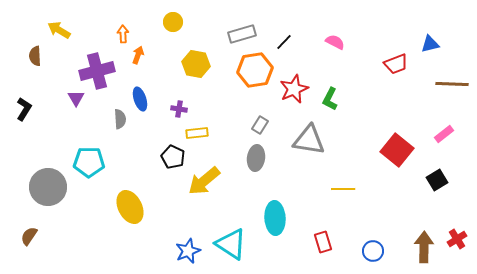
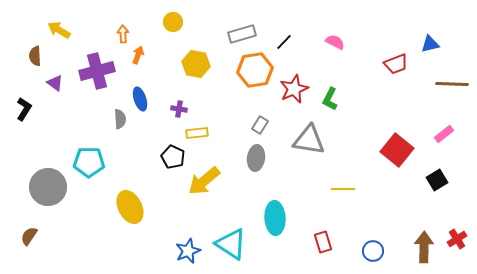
purple triangle at (76, 98): moved 21 px left, 15 px up; rotated 24 degrees counterclockwise
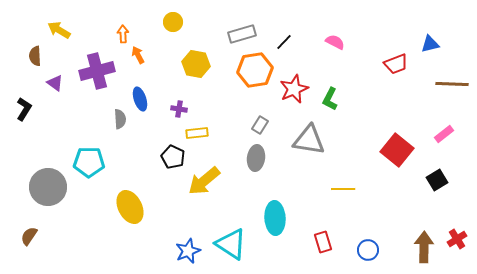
orange arrow at (138, 55): rotated 48 degrees counterclockwise
blue circle at (373, 251): moved 5 px left, 1 px up
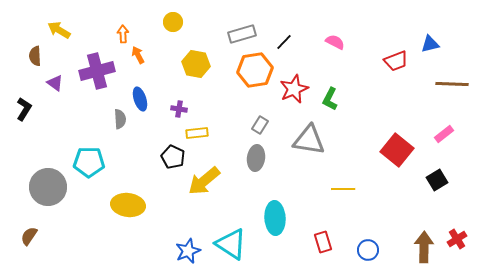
red trapezoid at (396, 64): moved 3 px up
yellow ellipse at (130, 207): moved 2 px left, 2 px up; rotated 56 degrees counterclockwise
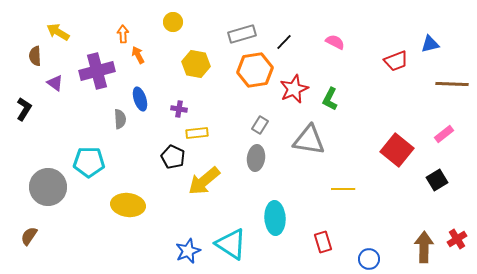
yellow arrow at (59, 30): moved 1 px left, 2 px down
blue circle at (368, 250): moved 1 px right, 9 px down
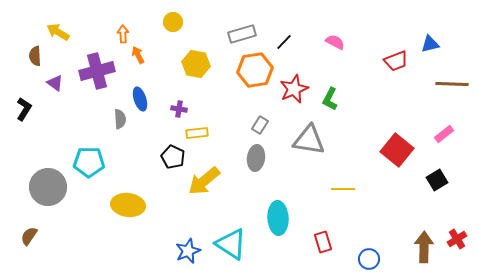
cyan ellipse at (275, 218): moved 3 px right
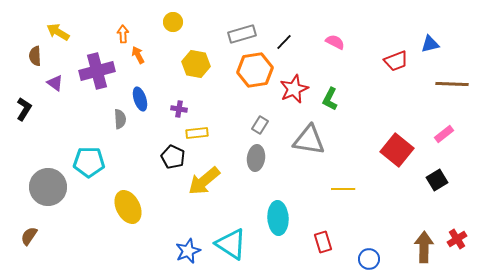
yellow ellipse at (128, 205): moved 2 px down; rotated 56 degrees clockwise
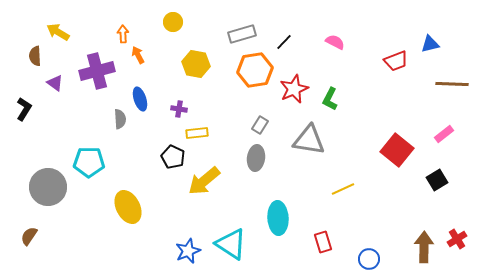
yellow line at (343, 189): rotated 25 degrees counterclockwise
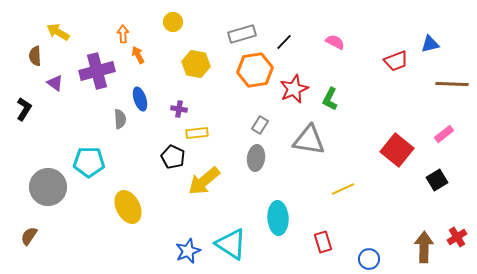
red cross at (457, 239): moved 2 px up
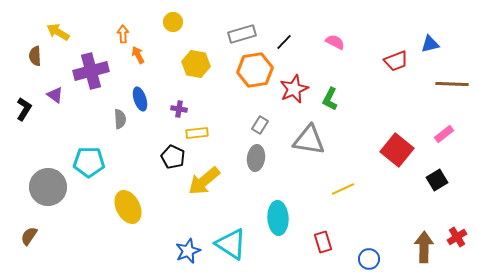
purple cross at (97, 71): moved 6 px left
purple triangle at (55, 83): moved 12 px down
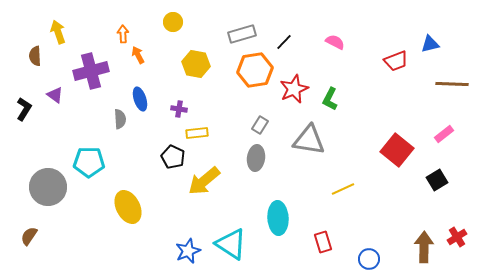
yellow arrow at (58, 32): rotated 40 degrees clockwise
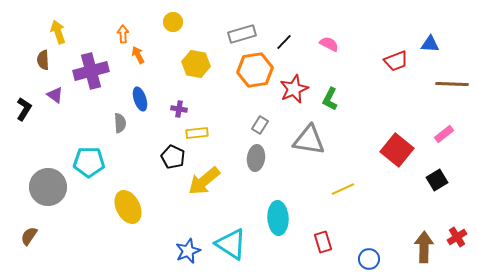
pink semicircle at (335, 42): moved 6 px left, 2 px down
blue triangle at (430, 44): rotated 18 degrees clockwise
brown semicircle at (35, 56): moved 8 px right, 4 px down
gray semicircle at (120, 119): moved 4 px down
